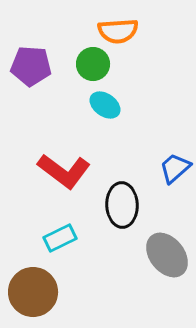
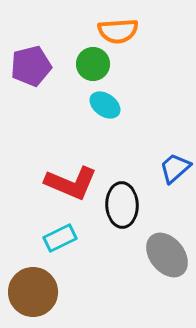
purple pentagon: rotated 18 degrees counterclockwise
red L-shape: moved 7 px right, 12 px down; rotated 14 degrees counterclockwise
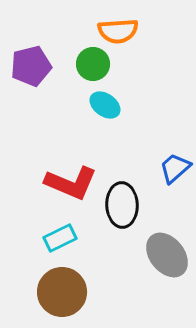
brown circle: moved 29 px right
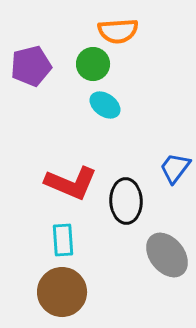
blue trapezoid: rotated 12 degrees counterclockwise
black ellipse: moved 4 px right, 4 px up
cyan rectangle: moved 3 px right, 2 px down; rotated 68 degrees counterclockwise
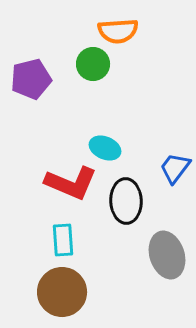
purple pentagon: moved 13 px down
cyan ellipse: moved 43 px down; rotated 12 degrees counterclockwise
gray ellipse: rotated 21 degrees clockwise
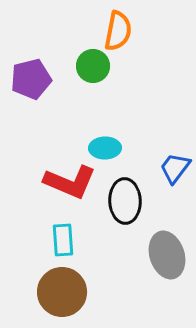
orange semicircle: rotated 75 degrees counterclockwise
green circle: moved 2 px down
cyan ellipse: rotated 24 degrees counterclockwise
red L-shape: moved 1 px left, 1 px up
black ellipse: moved 1 px left
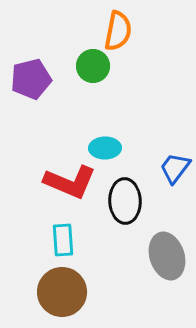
gray ellipse: moved 1 px down
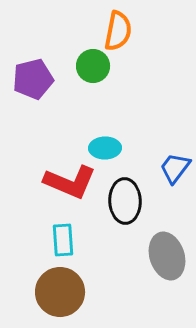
purple pentagon: moved 2 px right
brown circle: moved 2 px left
